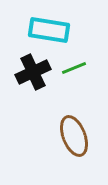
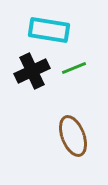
black cross: moved 1 px left, 1 px up
brown ellipse: moved 1 px left
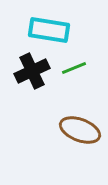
brown ellipse: moved 7 px right, 6 px up; rotated 48 degrees counterclockwise
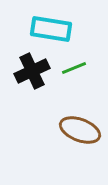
cyan rectangle: moved 2 px right, 1 px up
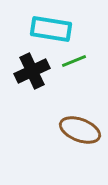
green line: moved 7 px up
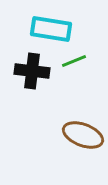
black cross: rotated 32 degrees clockwise
brown ellipse: moved 3 px right, 5 px down
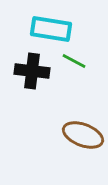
green line: rotated 50 degrees clockwise
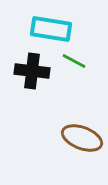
brown ellipse: moved 1 px left, 3 px down
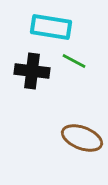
cyan rectangle: moved 2 px up
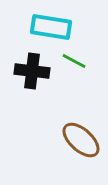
brown ellipse: moved 1 px left, 2 px down; rotated 21 degrees clockwise
